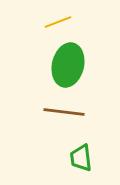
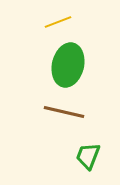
brown line: rotated 6 degrees clockwise
green trapezoid: moved 7 px right, 2 px up; rotated 28 degrees clockwise
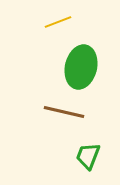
green ellipse: moved 13 px right, 2 px down
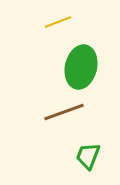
brown line: rotated 33 degrees counterclockwise
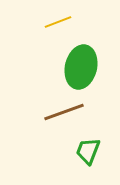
green trapezoid: moved 5 px up
